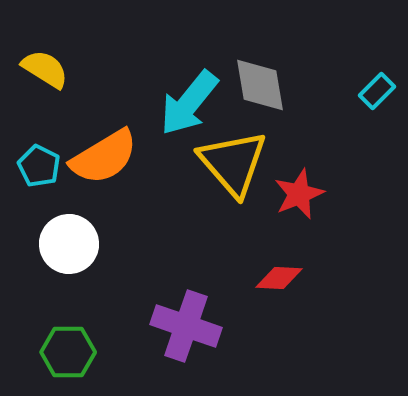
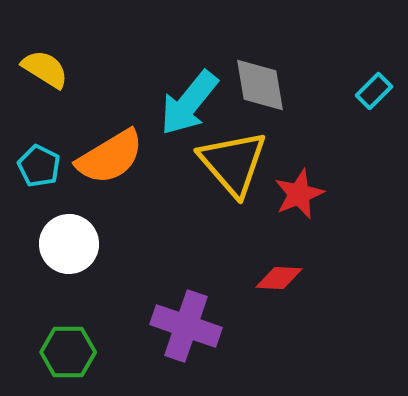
cyan rectangle: moved 3 px left
orange semicircle: moved 6 px right
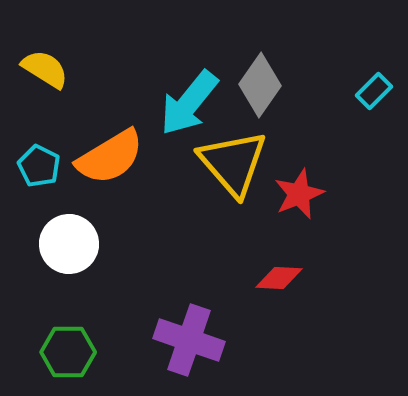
gray diamond: rotated 44 degrees clockwise
purple cross: moved 3 px right, 14 px down
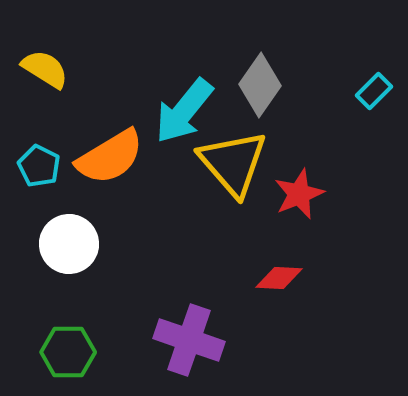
cyan arrow: moved 5 px left, 8 px down
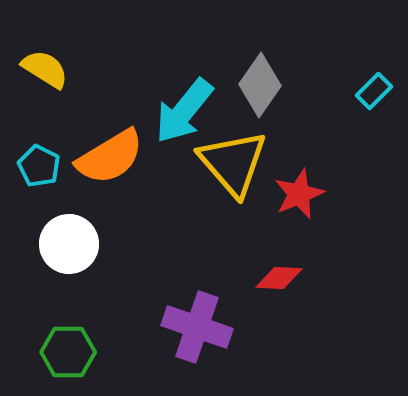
purple cross: moved 8 px right, 13 px up
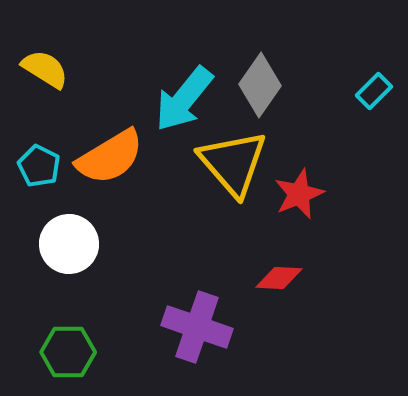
cyan arrow: moved 12 px up
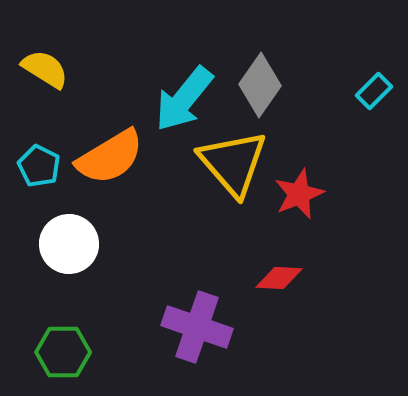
green hexagon: moved 5 px left
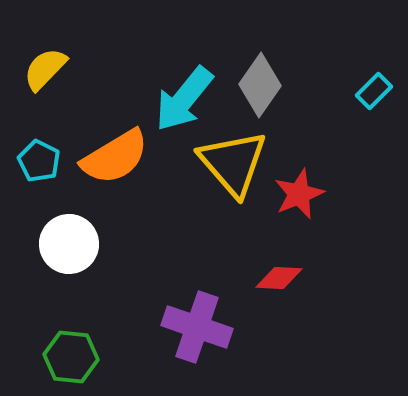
yellow semicircle: rotated 78 degrees counterclockwise
orange semicircle: moved 5 px right
cyan pentagon: moved 5 px up
green hexagon: moved 8 px right, 5 px down; rotated 6 degrees clockwise
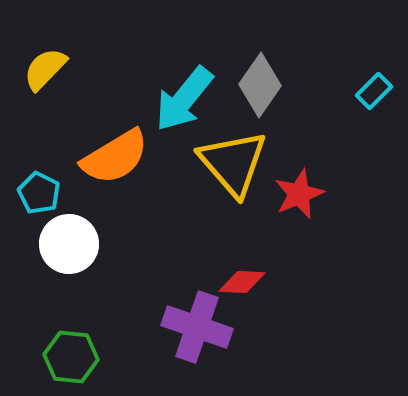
cyan pentagon: moved 32 px down
red diamond: moved 37 px left, 4 px down
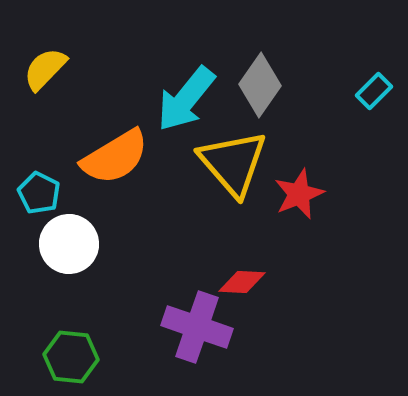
cyan arrow: moved 2 px right
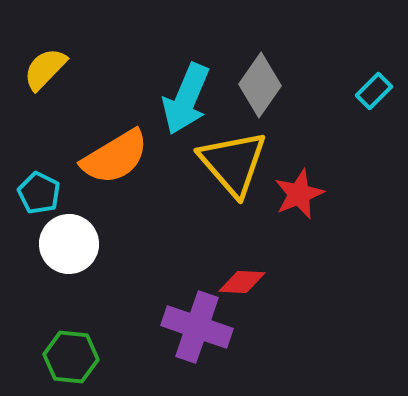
cyan arrow: rotated 16 degrees counterclockwise
